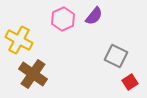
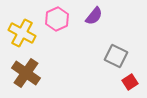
pink hexagon: moved 6 px left
yellow cross: moved 3 px right, 7 px up
brown cross: moved 7 px left, 1 px up
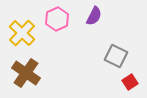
purple semicircle: rotated 12 degrees counterclockwise
yellow cross: rotated 16 degrees clockwise
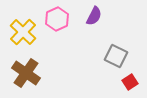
yellow cross: moved 1 px right, 1 px up
